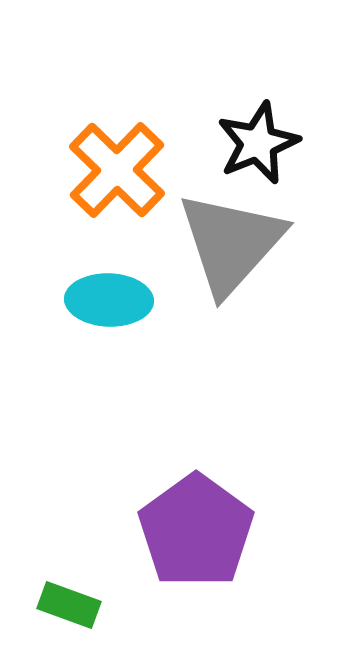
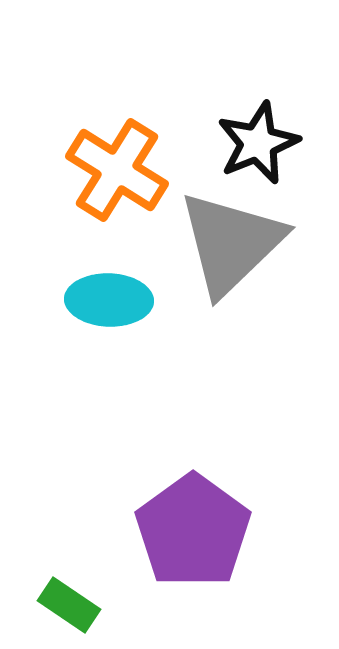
orange cross: rotated 12 degrees counterclockwise
gray triangle: rotated 4 degrees clockwise
purple pentagon: moved 3 px left
green rectangle: rotated 14 degrees clockwise
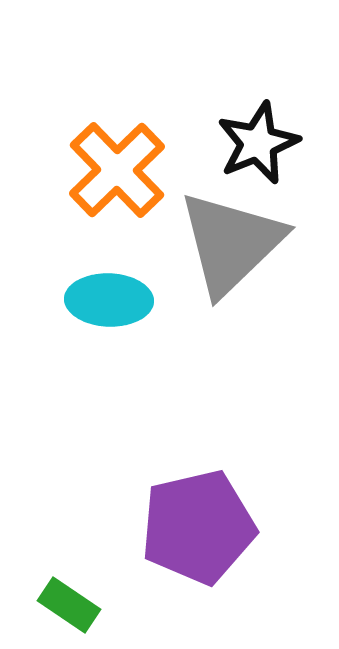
orange cross: rotated 14 degrees clockwise
purple pentagon: moved 5 px right, 4 px up; rotated 23 degrees clockwise
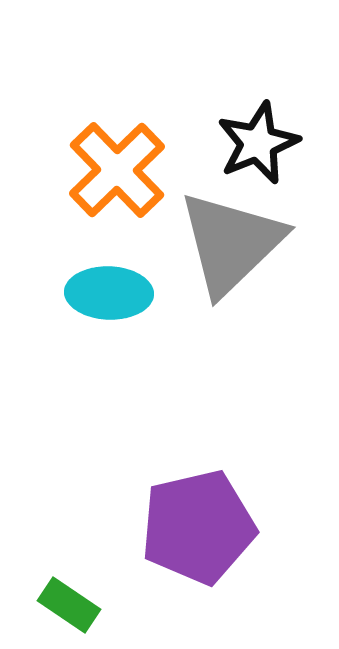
cyan ellipse: moved 7 px up
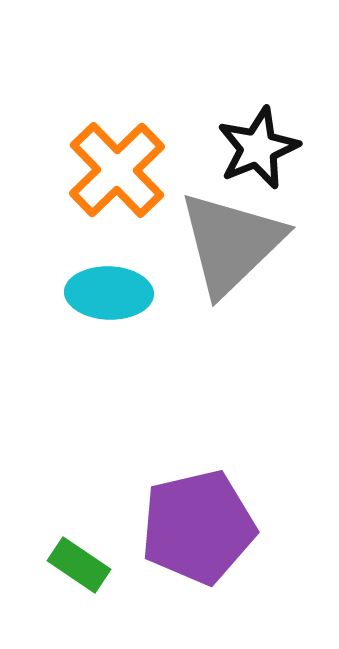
black star: moved 5 px down
green rectangle: moved 10 px right, 40 px up
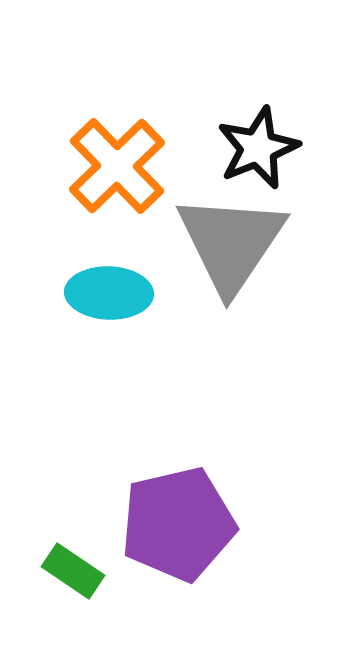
orange cross: moved 4 px up
gray triangle: rotated 12 degrees counterclockwise
purple pentagon: moved 20 px left, 3 px up
green rectangle: moved 6 px left, 6 px down
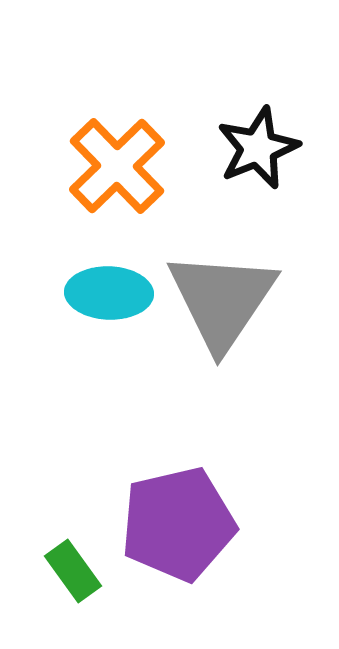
gray triangle: moved 9 px left, 57 px down
green rectangle: rotated 20 degrees clockwise
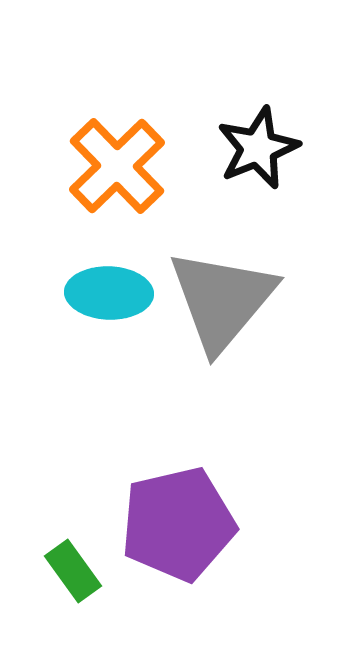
gray triangle: rotated 6 degrees clockwise
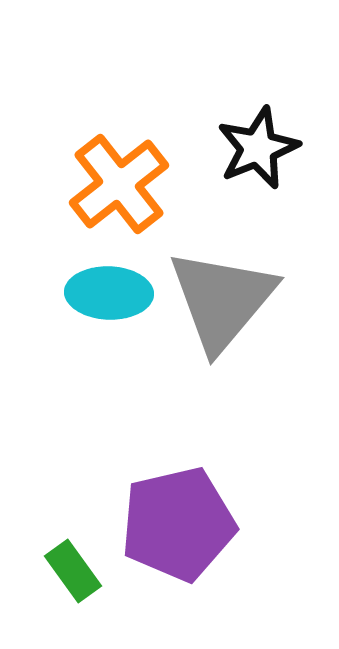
orange cross: moved 2 px right, 18 px down; rotated 6 degrees clockwise
